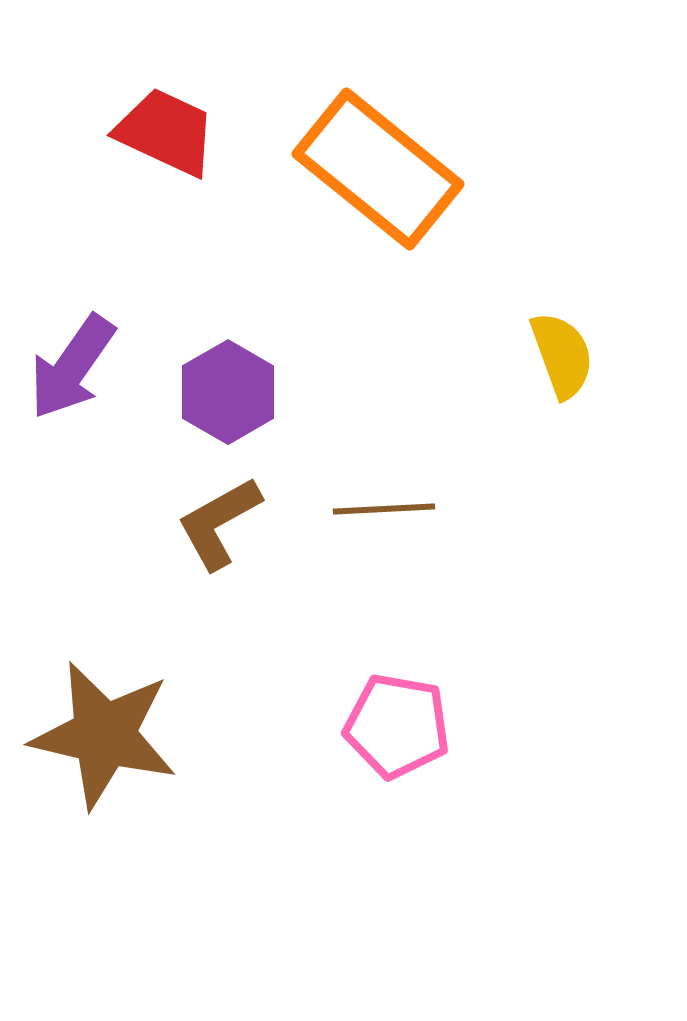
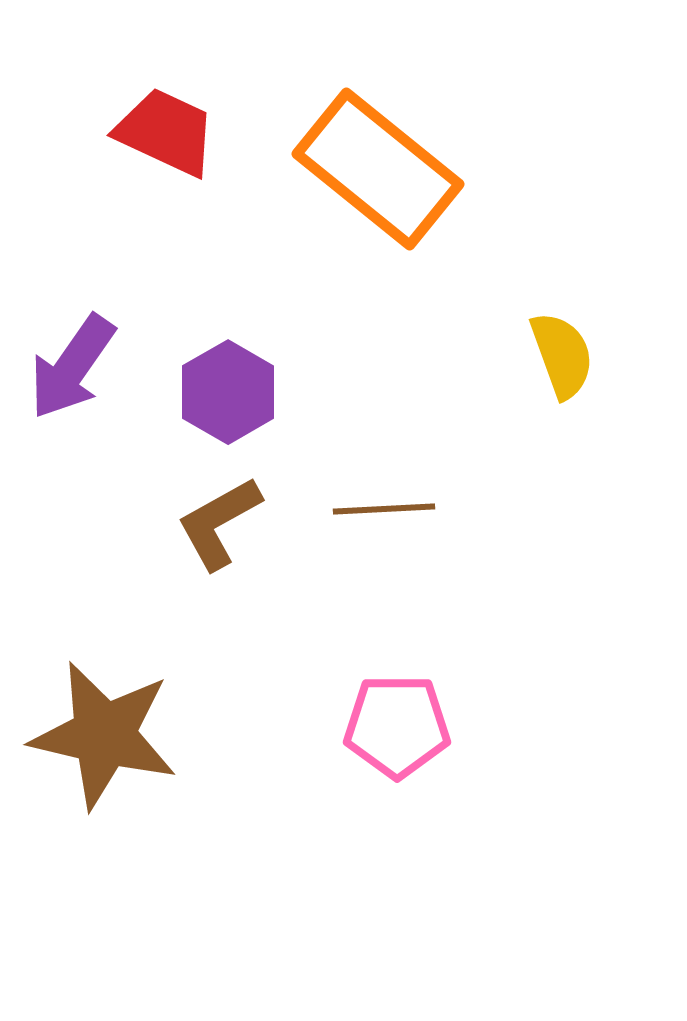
pink pentagon: rotated 10 degrees counterclockwise
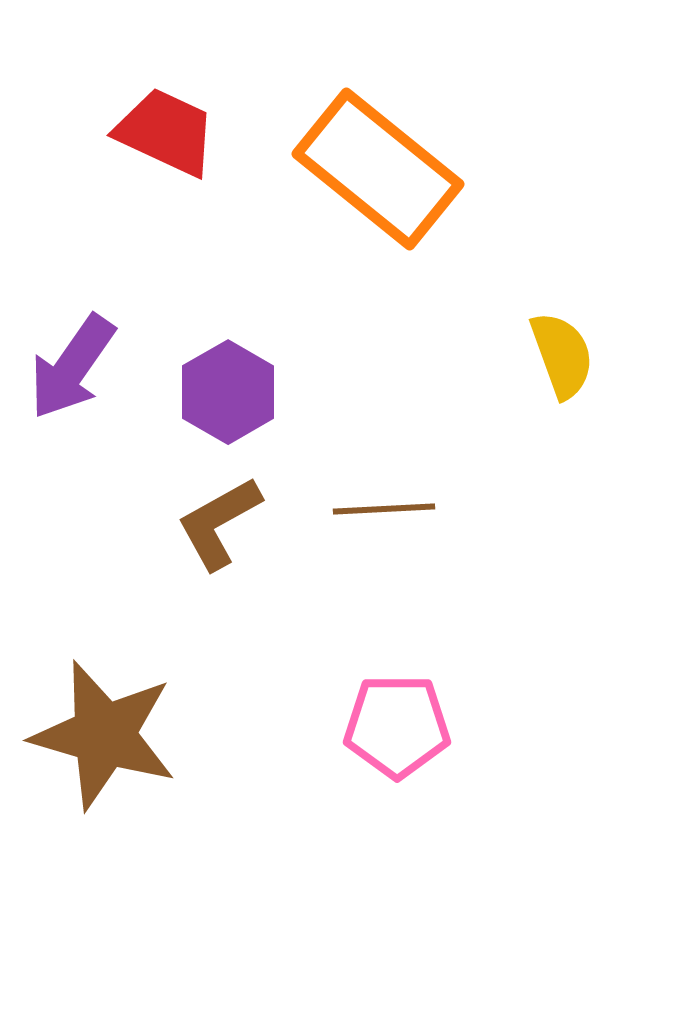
brown star: rotated 3 degrees clockwise
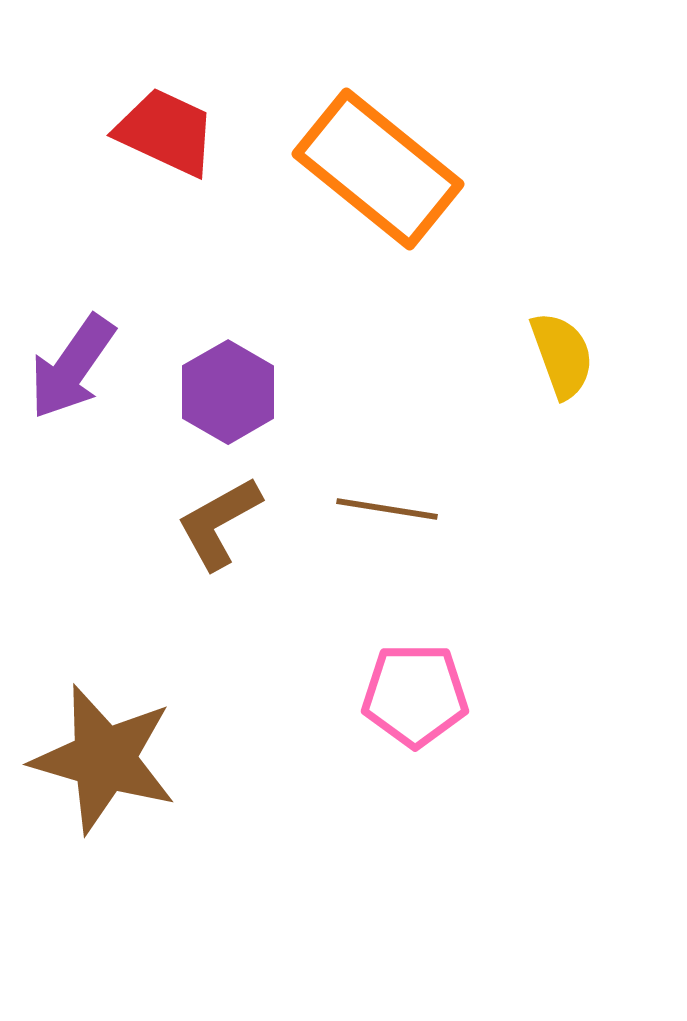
brown line: moved 3 px right; rotated 12 degrees clockwise
pink pentagon: moved 18 px right, 31 px up
brown star: moved 24 px down
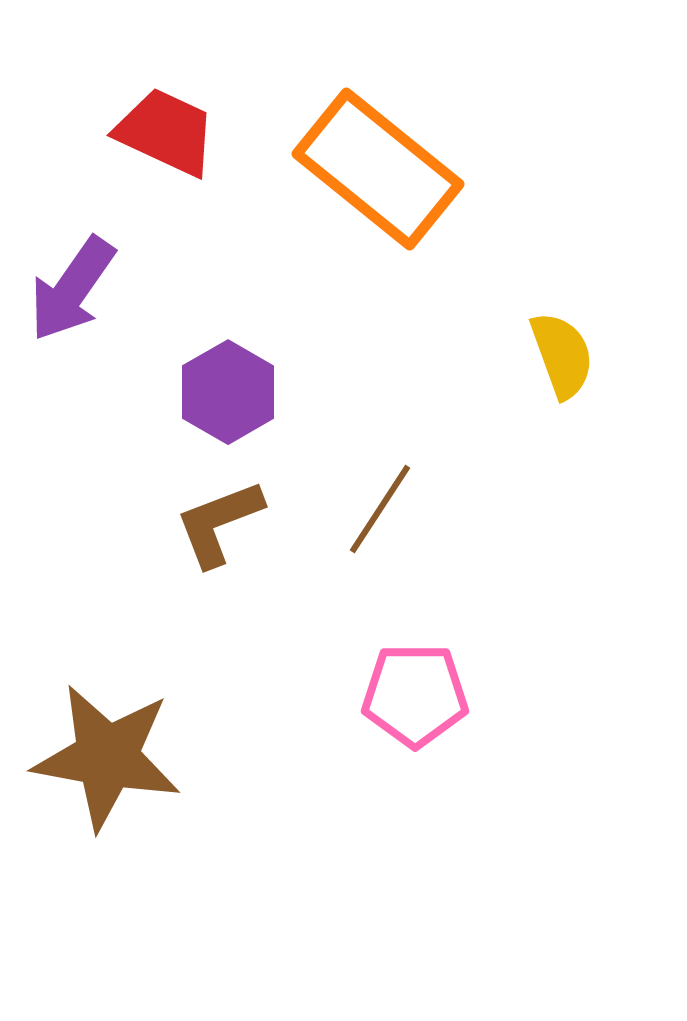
purple arrow: moved 78 px up
brown line: moved 7 px left; rotated 66 degrees counterclockwise
brown L-shape: rotated 8 degrees clockwise
brown star: moved 3 px right, 2 px up; rotated 6 degrees counterclockwise
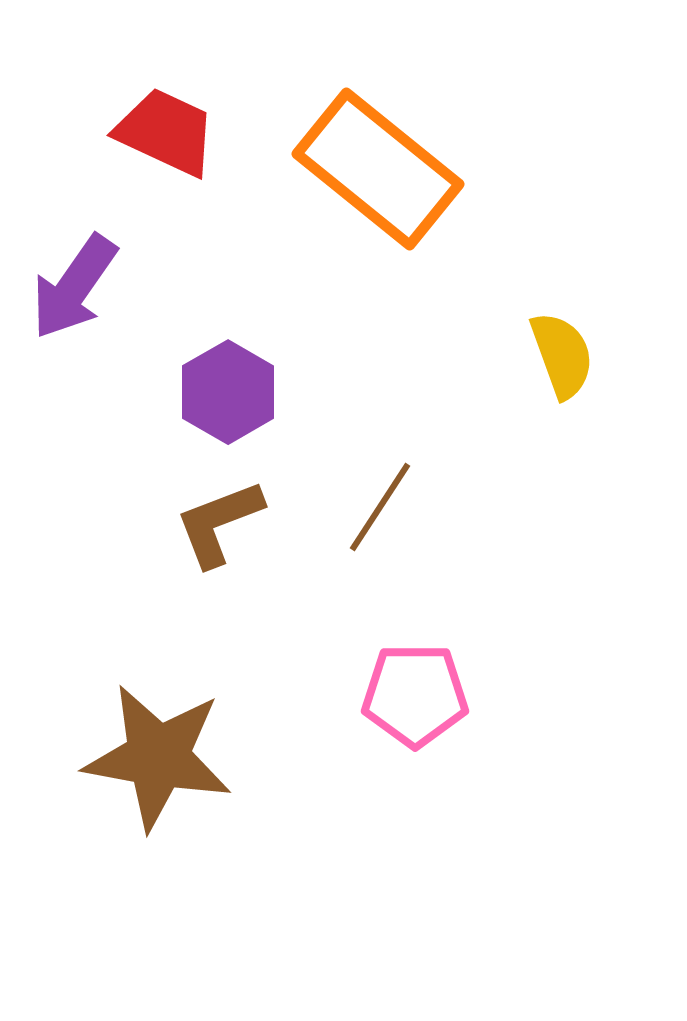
purple arrow: moved 2 px right, 2 px up
brown line: moved 2 px up
brown star: moved 51 px right
